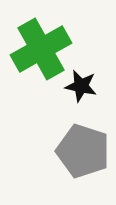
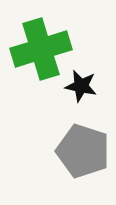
green cross: rotated 12 degrees clockwise
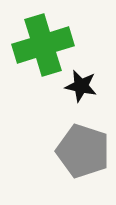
green cross: moved 2 px right, 4 px up
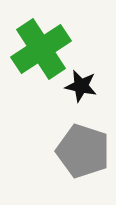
green cross: moved 2 px left, 4 px down; rotated 16 degrees counterclockwise
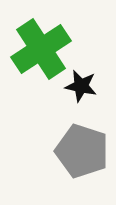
gray pentagon: moved 1 px left
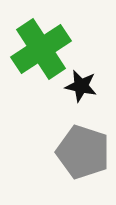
gray pentagon: moved 1 px right, 1 px down
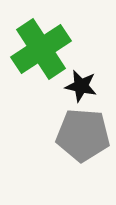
gray pentagon: moved 17 px up; rotated 14 degrees counterclockwise
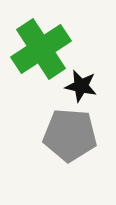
gray pentagon: moved 13 px left
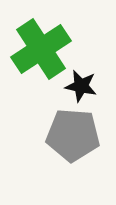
gray pentagon: moved 3 px right
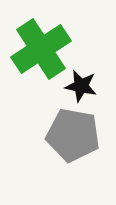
gray pentagon: rotated 6 degrees clockwise
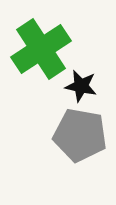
gray pentagon: moved 7 px right
